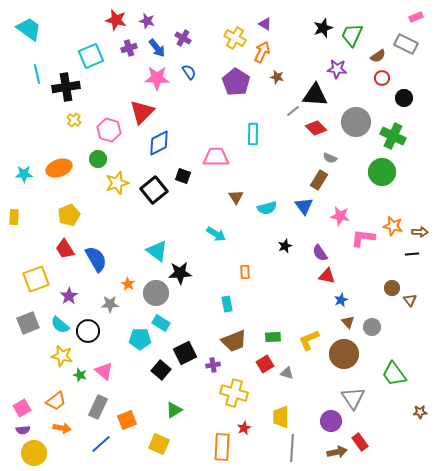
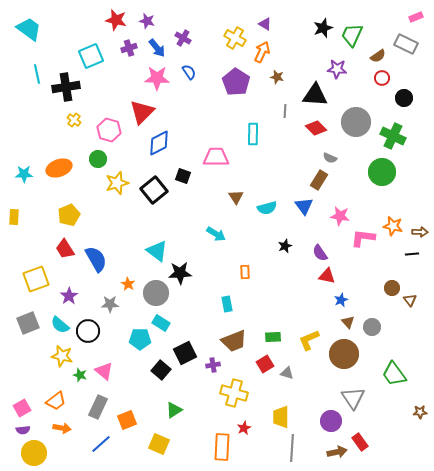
gray line at (293, 111): moved 8 px left; rotated 48 degrees counterclockwise
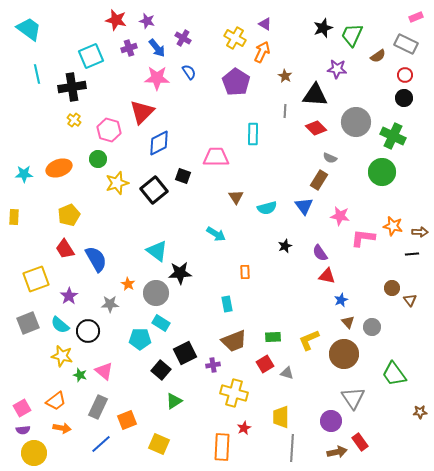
brown star at (277, 77): moved 8 px right, 1 px up; rotated 16 degrees clockwise
red circle at (382, 78): moved 23 px right, 3 px up
black cross at (66, 87): moved 6 px right
green triangle at (174, 410): moved 9 px up
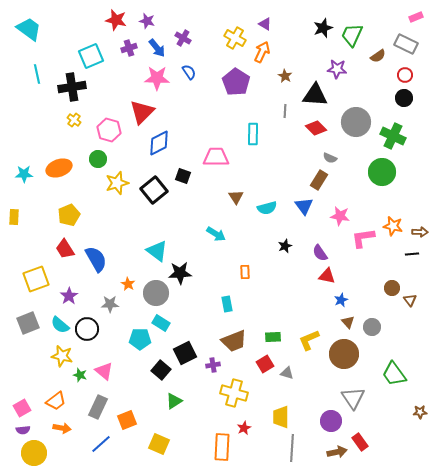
pink L-shape at (363, 238): rotated 15 degrees counterclockwise
black circle at (88, 331): moved 1 px left, 2 px up
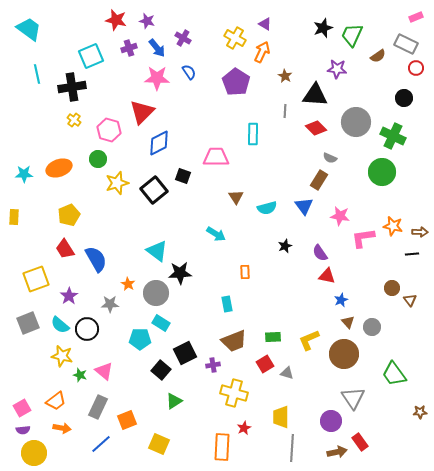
red circle at (405, 75): moved 11 px right, 7 px up
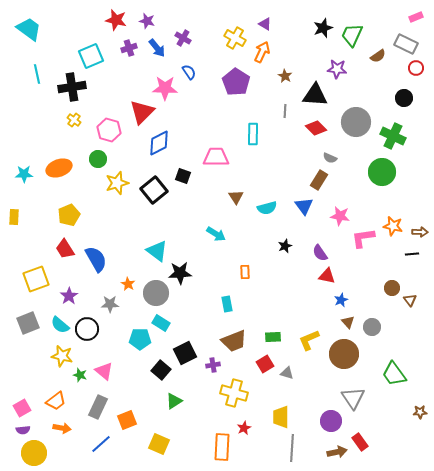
pink star at (157, 78): moved 8 px right, 10 px down
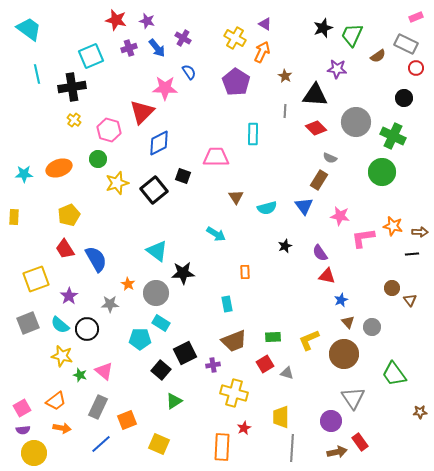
black star at (180, 273): moved 3 px right
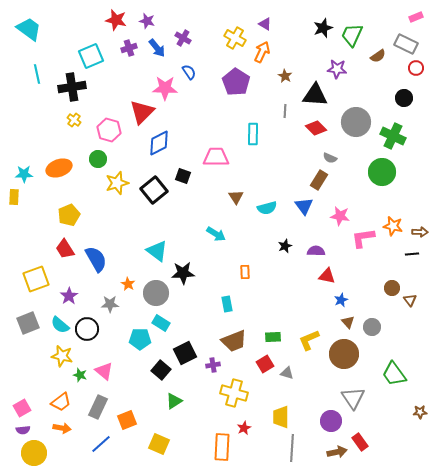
yellow rectangle at (14, 217): moved 20 px up
purple semicircle at (320, 253): moved 4 px left, 2 px up; rotated 126 degrees clockwise
orange trapezoid at (56, 401): moved 5 px right, 1 px down
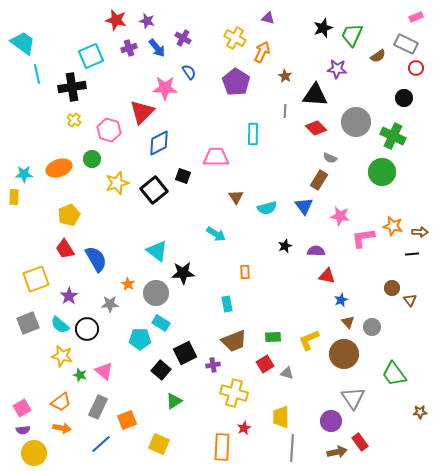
purple triangle at (265, 24): moved 3 px right, 6 px up; rotated 16 degrees counterclockwise
cyan trapezoid at (29, 29): moved 6 px left, 14 px down
green circle at (98, 159): moved 6 px left
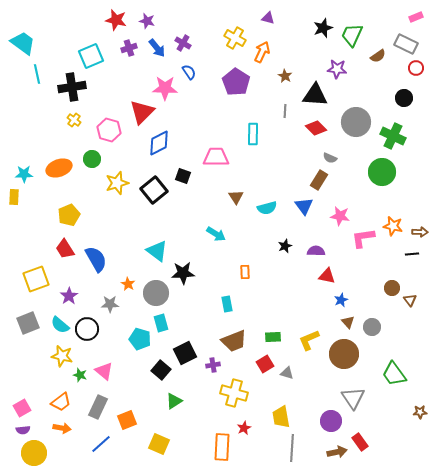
purple cross at (183, 38): moved 5 px down
cyan rectangle at (161, 323): rotated 42 degrees clockwise
cyan pentagon at (140, 339): rotated 15 degrees clockwise
yellow trapezoid at (281, 417): rotated 10 degrees counterclockwise
